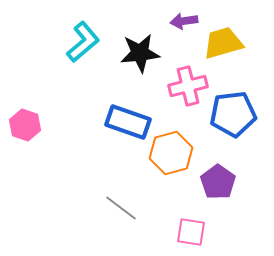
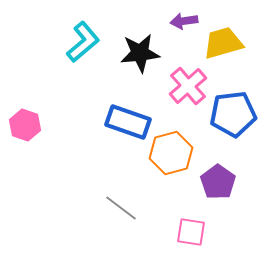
pink cross: rotated 27 degrees counterclockwise
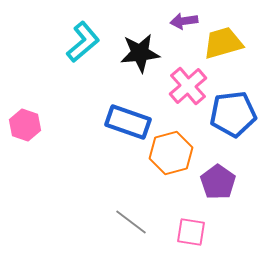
gray line: moved 10 px right, 14 px down
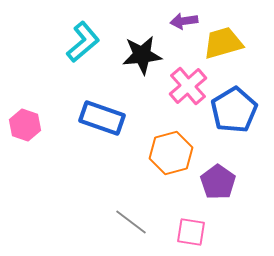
black star: moved 2 px right, 2 px down
blue pentagon: moved 1 px right, 4 px up; rotated 24 degrees counterclockwise
blue rectangle: moved 26 px left, 4 px up
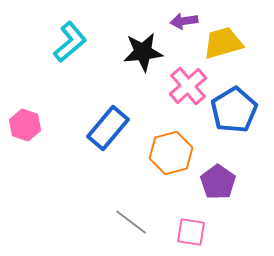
cyan L-shape: moved 13 px left
black star: moved 1 px right, 3 px up
blue rectangle: moved 6 px right, 10 px down; rotated 69 degrees counterclockwise
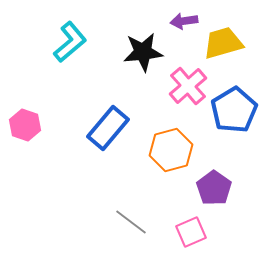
orange hexagon: moved 3 px up
purple pentagon: moved 4 px left, 6 px down
pink square: rotated 32 degrees counterclockwise
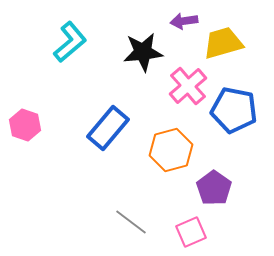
blue pentagon: rotated 30 degrees counterclockwise
